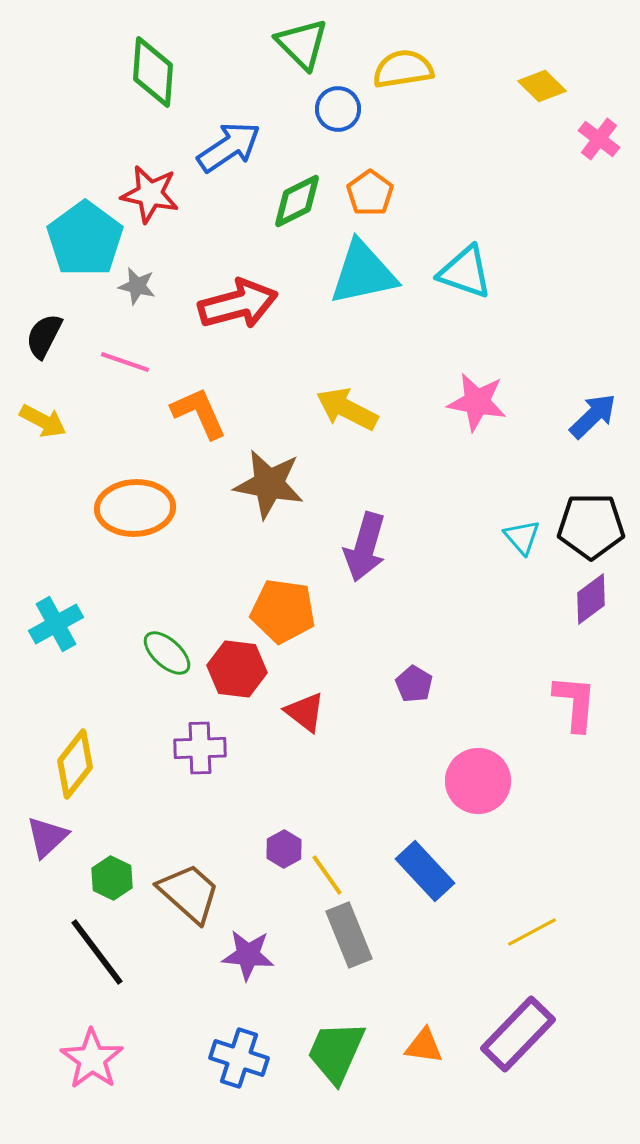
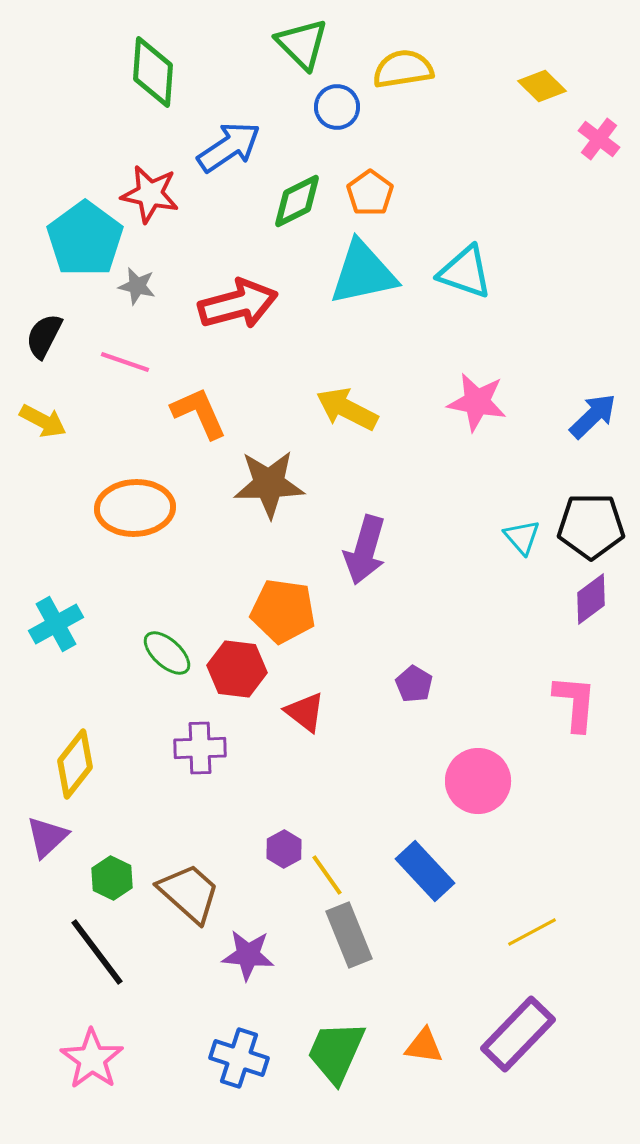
blue circle at (338, 109): moved 1 px left, 2 px up
brown star at (269, 484): rotated 12 degrees counterclockwise
purple arrow at (365, 547): moved 3 px down
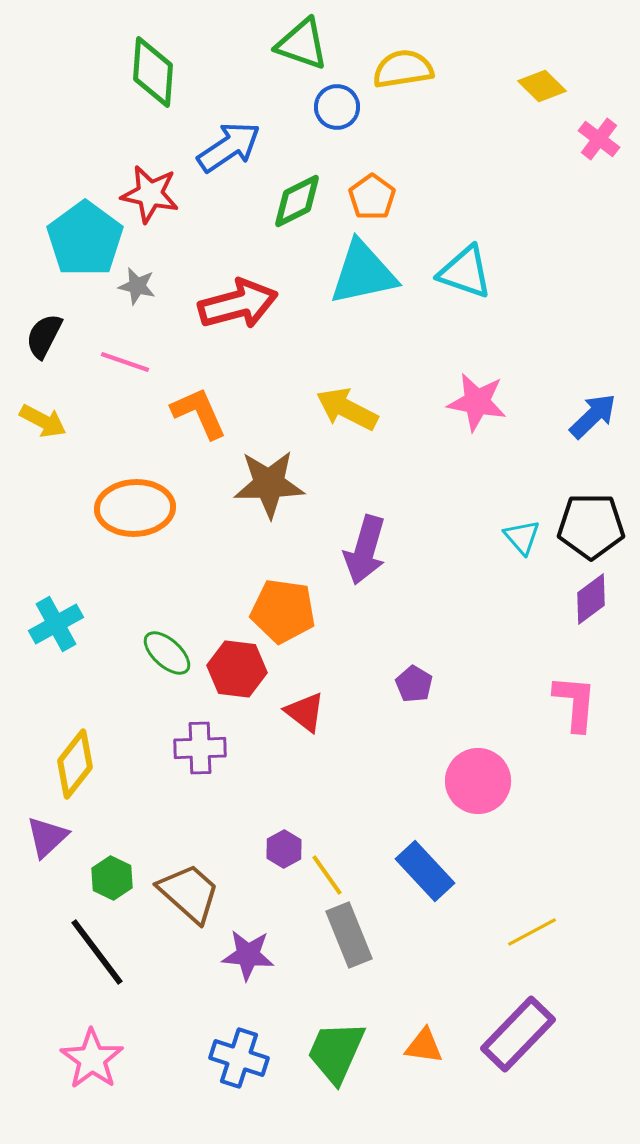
green triangle at (302, 44): rotated 26 degrees counterclockwise
orange pentagon at (370, 193): moved 2 px right, 4 px down
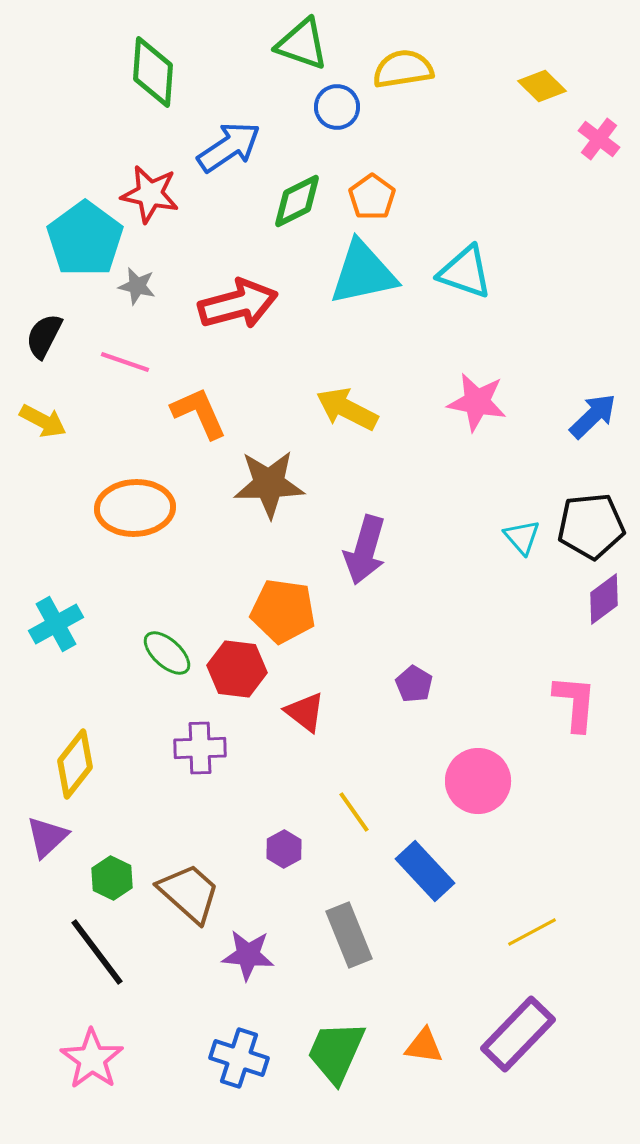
black pentagon at (591, 526): rotated 6 degrees counterclockwise
purple diamond at (591, 599): moved 13 px right
yellow line at (327, 875): moved 27 px right, 63 px up
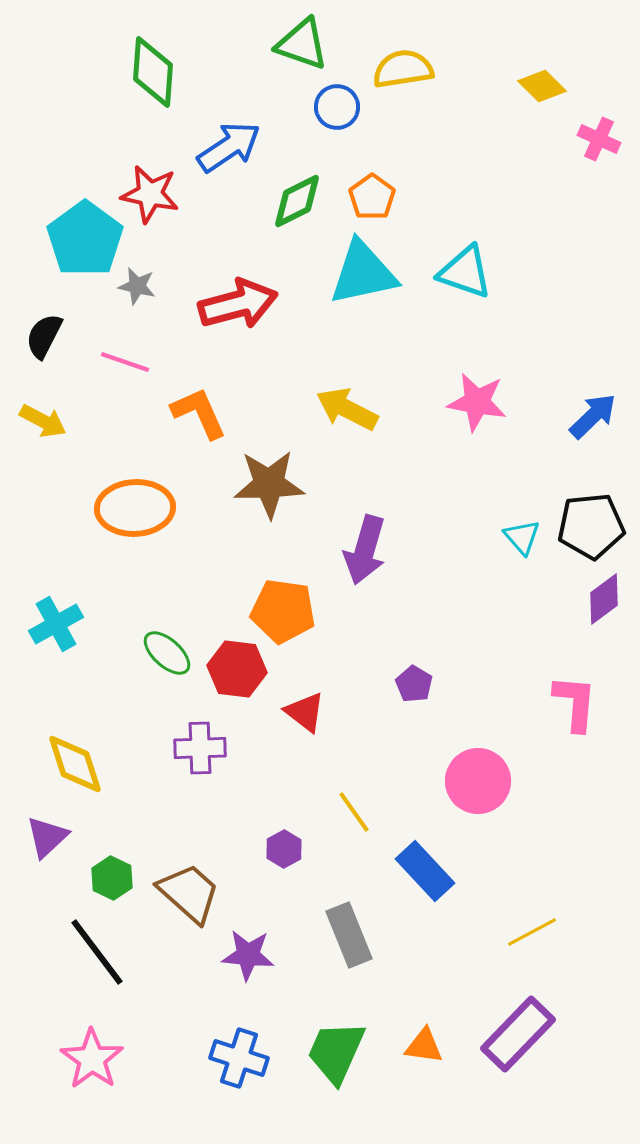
pink cross at (599, 139): rotated 12 degrees counterclockwise
yellow diamond at (75, 764): rotated 56 degrees counterclockwise
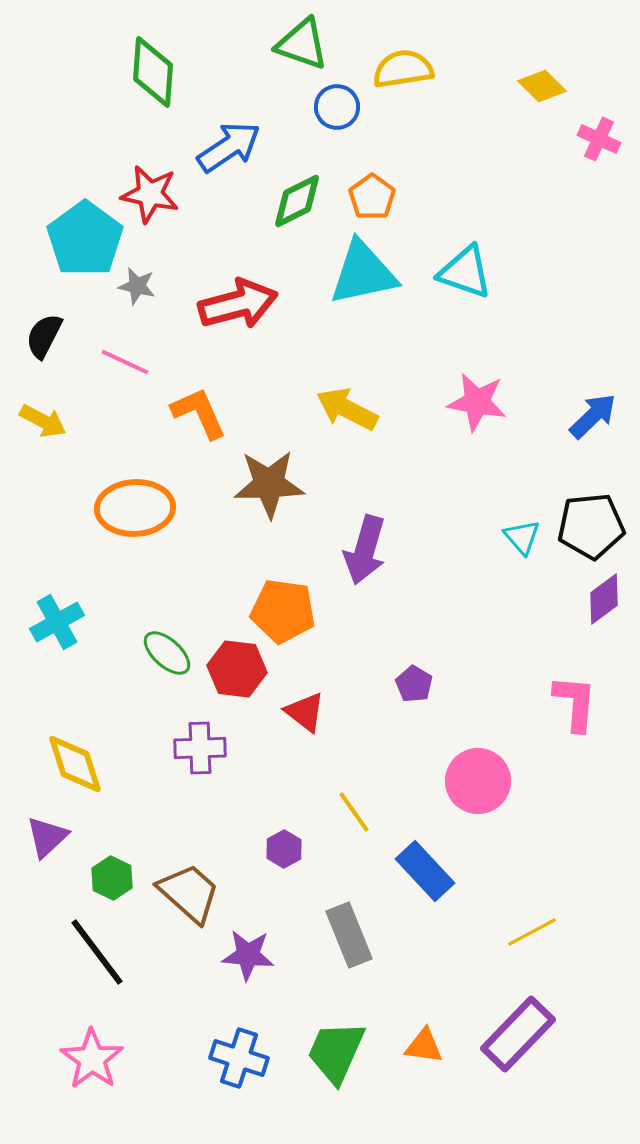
pink line at (125, 362): rotated 6 degrees clockwise
cyan cross at (56, 624): moved 1 px right, 2 px up
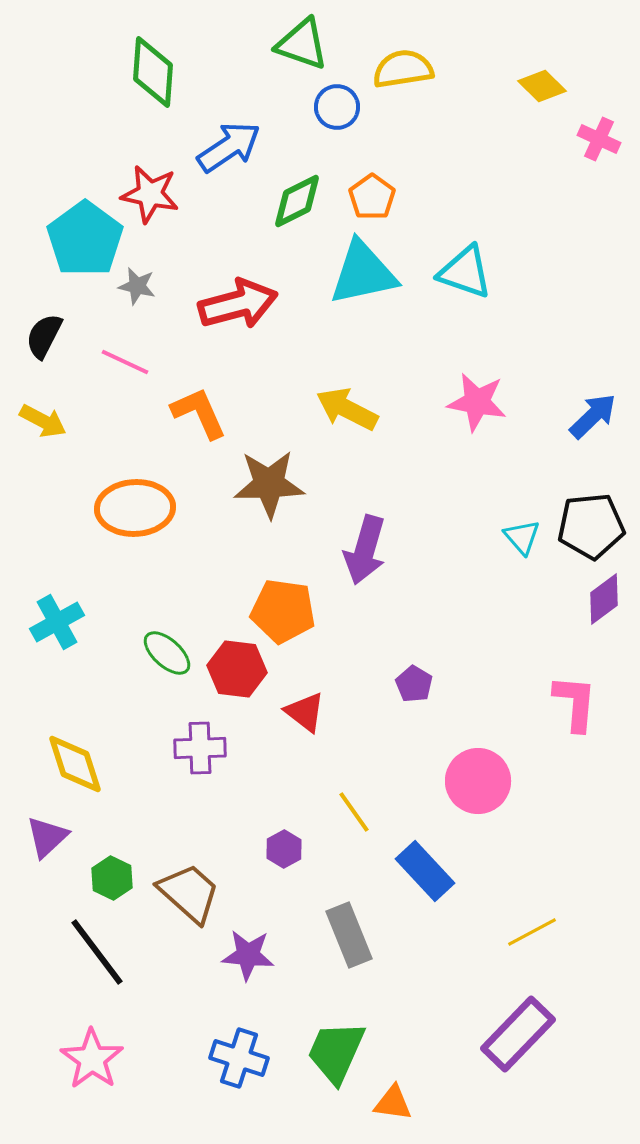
orange triangle at (424, 1046): moved 31 px left, 57 px down
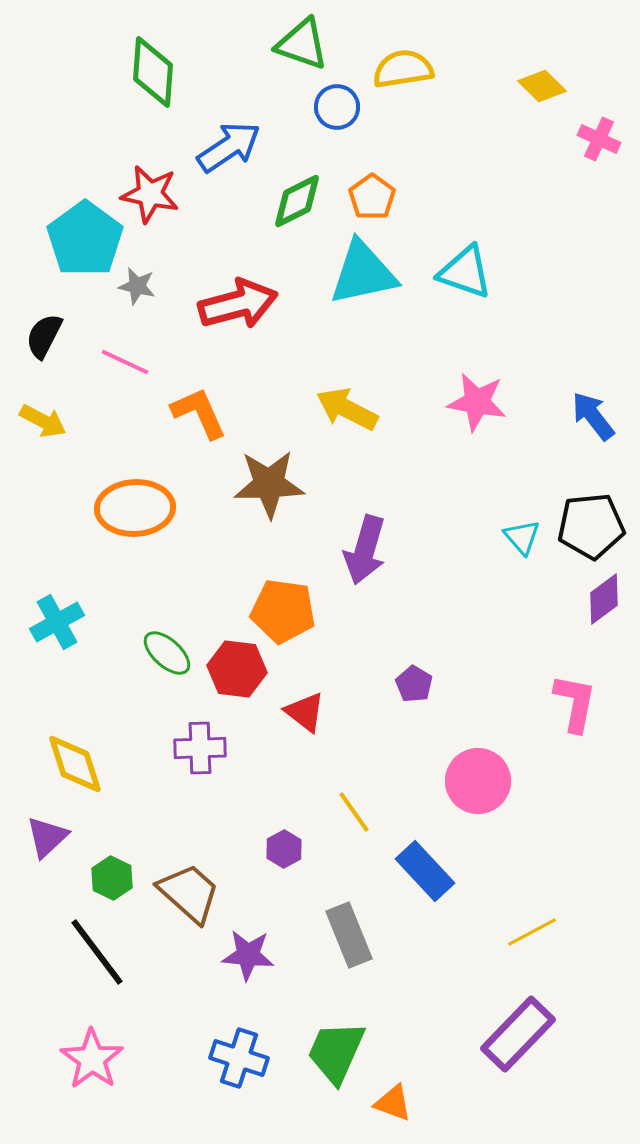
blue arrow at (593, 416): rotated 84 degrees counterclockwise
pink L-shape at (575, 703): rotated 6 degrees clockwise
orange triangle at (393, 1103): rotated 12 degrees clockwise
